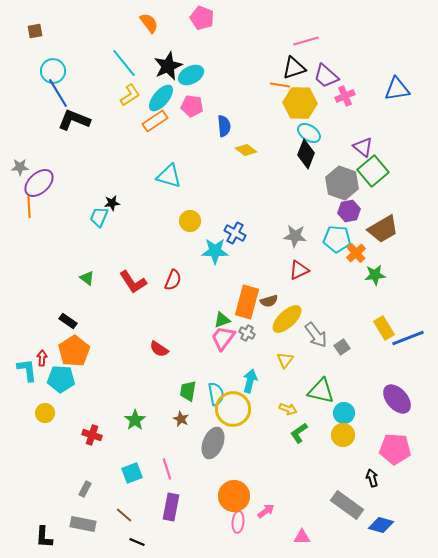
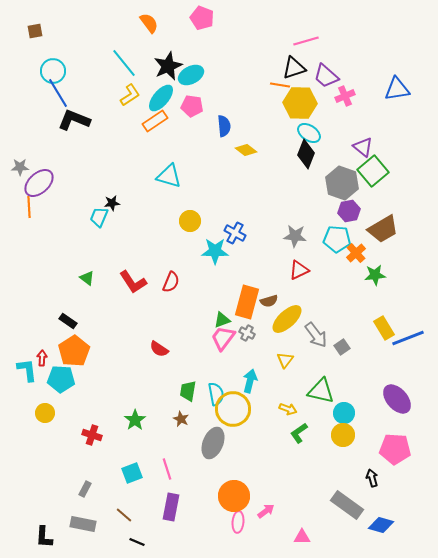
red semicircle at (173, 280): moved 2 px left, 2 px down
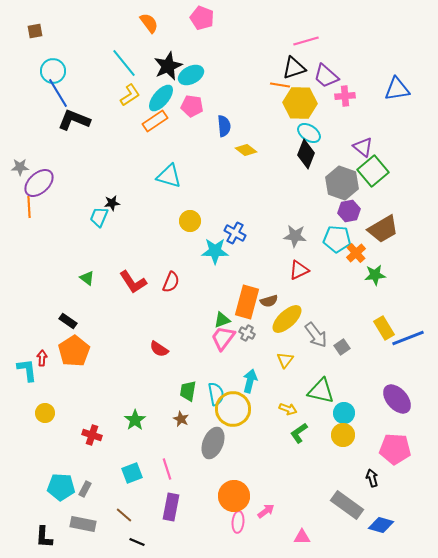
pink cross at (345, 96): rotated 18 degrees clockwise
cyan pentagon at (61, 379): moved 108 px down
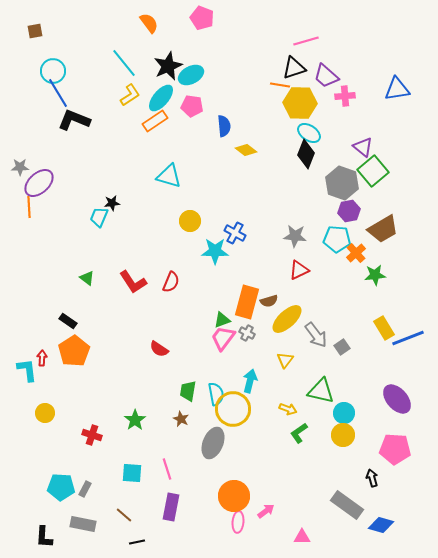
cyan square at (132, 473): rotated 25 degrees clockwise
black line at (137, 542): rotated 35 degrees counterclockwise
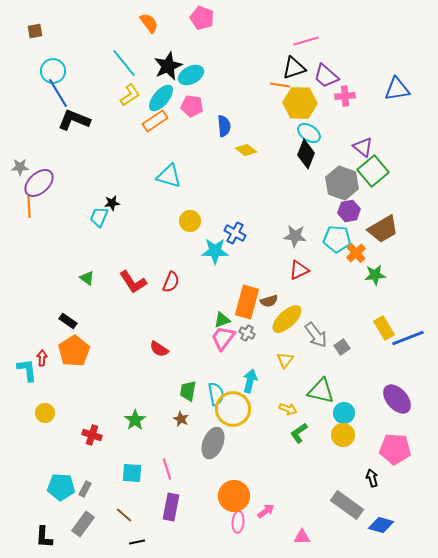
gray rectangle at (83, 524): rotated 65 degrees counterclockwise
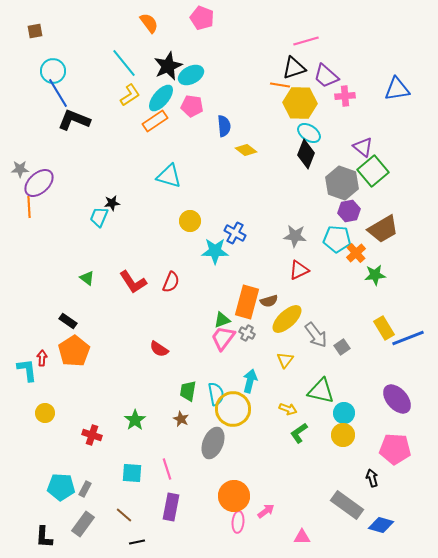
gray star at (20, 167): moved 2 px down
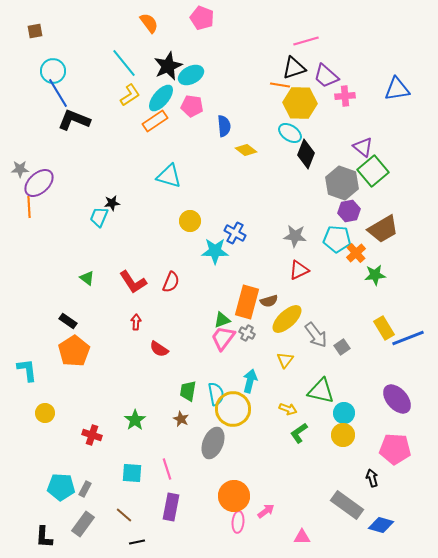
cyan ellipse at (309, 133): moved 19 px left
red arrow at (42, 358): moved 94 px right, 36 px up
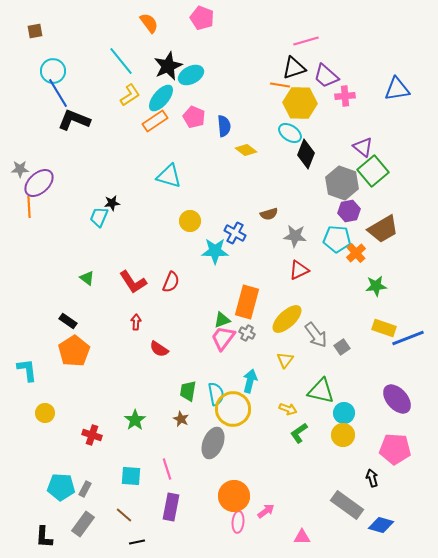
cyan line at (124, 63): moved 3 px left, 2 px up
pink pentagon at (192, 106): moved 2 px right, 11 px down; rotated 15 degrees clockwise
green star at (375, 275): moved 1 px right, 11 px down
brown semicircle at (269, 301): moved 87 px up
yellow rectangle at (384, 328): rotated 40 degrees counterclockwise
cyan square at (132, 473): moved 1 px left, 3 px down
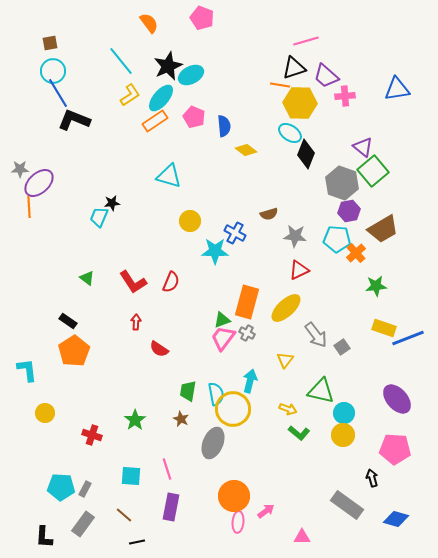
brown square at (35, 31): moved 15 px right, 12 px down
yellow ellipse at (287, 319): moved 1 px left, 11 px up
green L-shape at (299, 433): rotated 105 degrees counterclockwise
blue diamond at (381, 525): moved 15 px right, 6 px up
